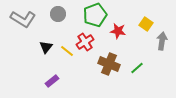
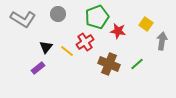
green pentagon: moved 2 px right, 2 px down
green line: moved 4 px up
purple rectangle: moved 14 px left, 13 px up
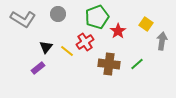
red star: rotated 28 degrees clockwise
brown cross: rotated 15 degrees counterclockwise
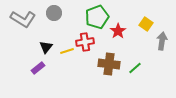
gray circle: moved 4 px left, 1 px up
red cross: rotated 24 degrees clockwise
yellow line: rotated 56 degrees counterclockwise
green line: moved 2 px left, 4 px down
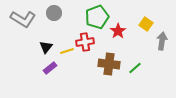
purple rectangle: moved 12 px right
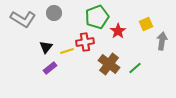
yellow square: rotated 32 degrees clockwise
brown cross: rotated 30 degrees clockwise
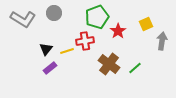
red cross: moved 1 px up
black triangle: moved 2 px down
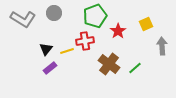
green pentagon: moved 2 px left, 1 px up
gray arrow: moved 5 px down; rotated 12 degrees counterclockwise
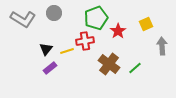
green pentagon: moved 1 px right, 2 px down
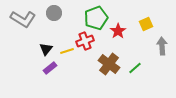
red cross: rotated 12 degrees counterclockwise
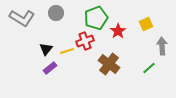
gray circle: moved 2 px right
gray L-shape: moved 1 px left, 1 px up
green line: moved 14 px right
